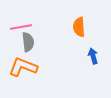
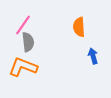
pink line: moved 2 px right, 2 px up; rotated 45 degrees counterclockwise
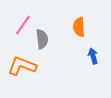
gray semicircle: moved 14 px right, 3 px up
orange L-shape: moved 1 px left, 1 px up
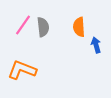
gray semicircle: moved 1 px right, 12 px up
blue arrow: moved 3 px right, 11 px up
orange L-shape: moved 4 px down
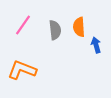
gray semicircle: moved 12 px right, 3 px down
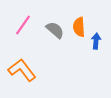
gray semicircle: rotated 42 degrees counterclockwise
blue arrow: moved 4 px up; rotated 21 degrees clockwise
orange L-shape: rotated 32 degrees clockwise
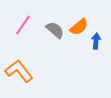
orange semicircle: rotated 126 degrees counterclockwise
orange L-shape: moved 3 px left, 1 px down
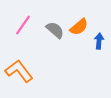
blue arrow: moved 3 px right
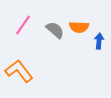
orange semicircle: rotated 42 degrees clockwise
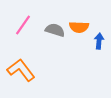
gray semicircle: rotated 24 degrees counterclockwise
orange L-shape: moved 2 px right, 1 px up
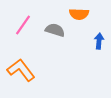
orange semicircle: moved 13 px up
